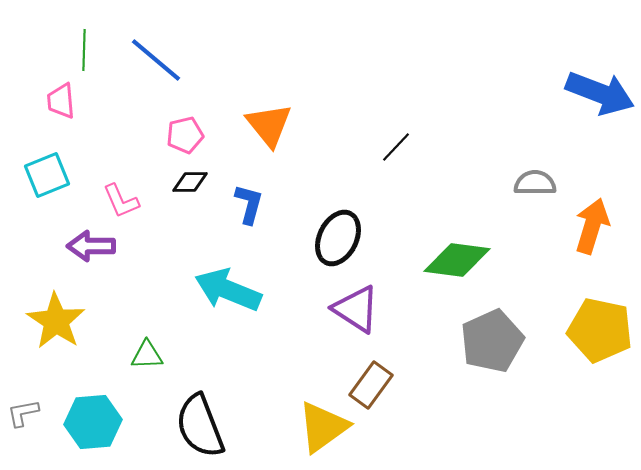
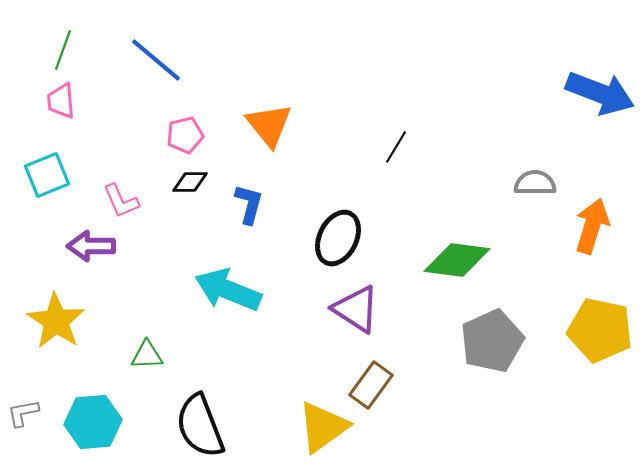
green line: moved 21 px left; rotated 18 degrees clockwise
black line: rotated 12 degrees counterclockwise
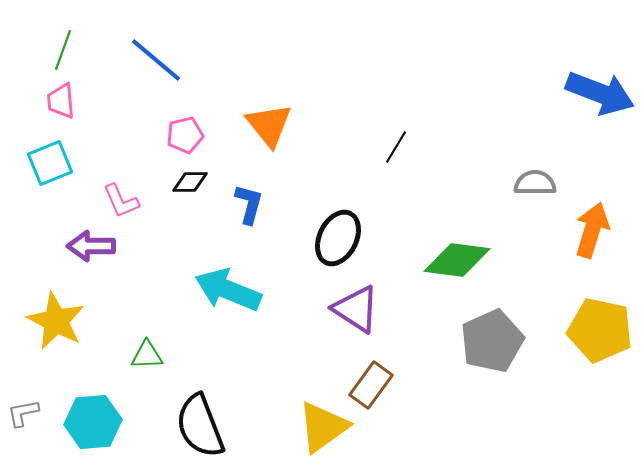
cyan square: moved 3 px right, 12 px up
orange arrow: moved 4 px down
yellow star: rotated 6 degrees counterclockwise
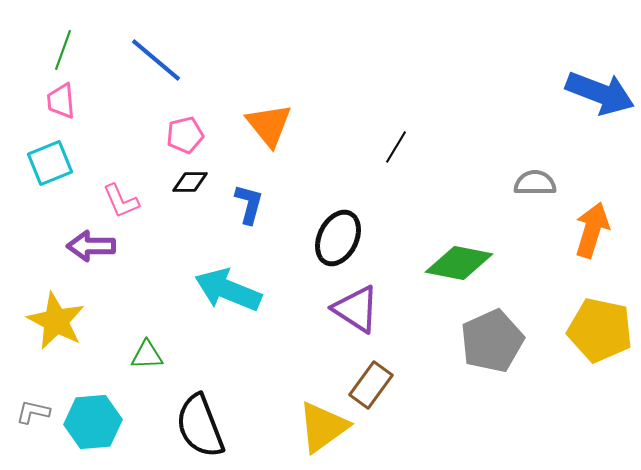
green diamond: moved 2 px right, 3 px down; rotated 4 degrees clockwise
gray L-shape: moved 10 px right, 1 px up; rotated 24 degrees clockwise
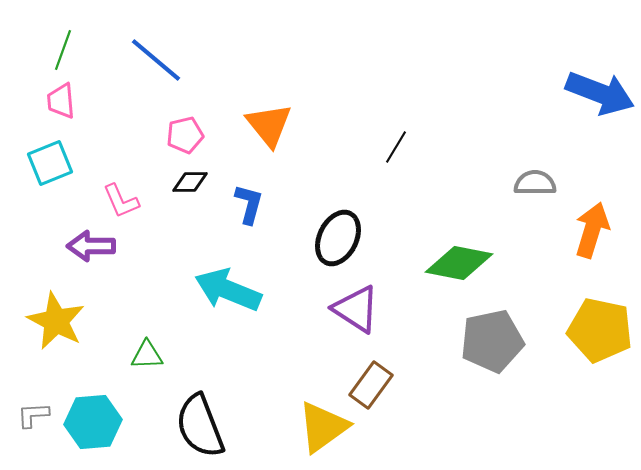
gray pentagon: rotated 12 degrees clockwise
gray L-shape: moved 3 px down; rotated 16 degrees counterclockwise
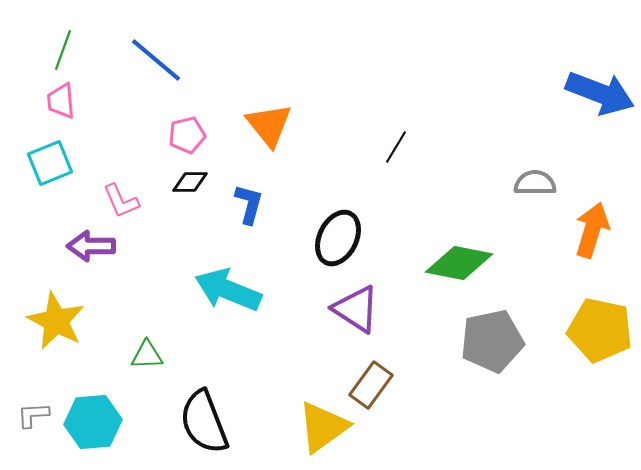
pink pentagon: moved 2 px right
black semicircle: moved 4 px right, 4 px up
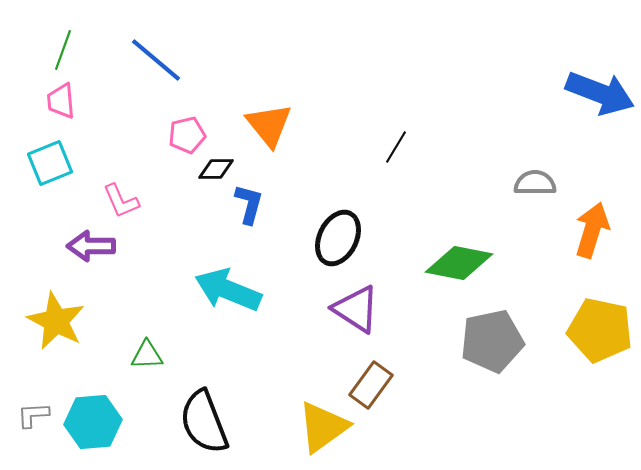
black diamond: moved 26 px right, 13 px up
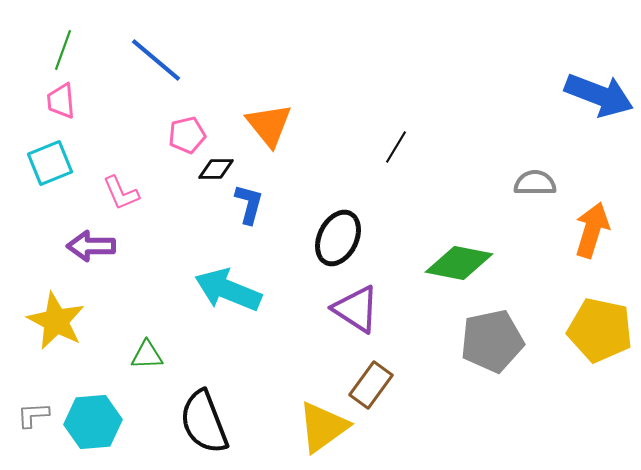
blue arrow: moved 1 px left, 2 px down
pink L-shape: moved 8 px up
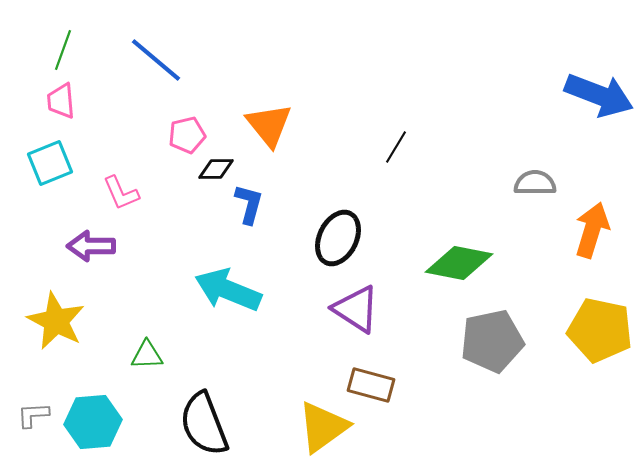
brown rectangle: rotated 69 degrees clockwise
black semicircle: moved 2 px down
